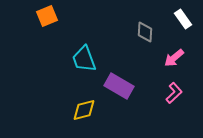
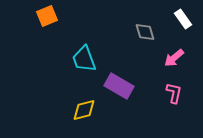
gray diamond: rotated 20 degrees counterclockwise
pink L-shape: rotated 35 degrees counterclockwise
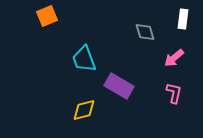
white rectangle: rotated 42 degrees clockwise
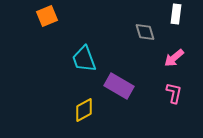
white rectangle: moved 7 px left, 5 px up
yellow diamond: rotated 15 degrees counterclockwise
